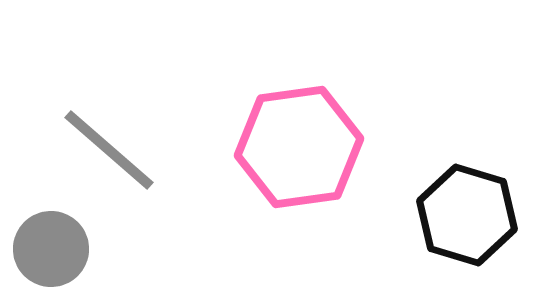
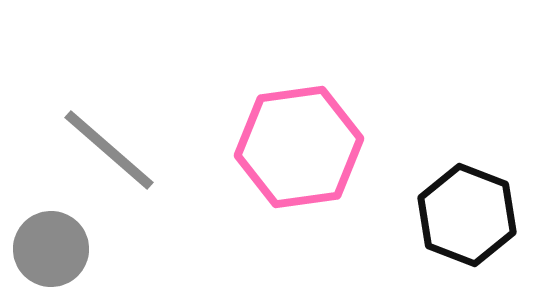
black hexagon: rotated 4 degrees clockwise
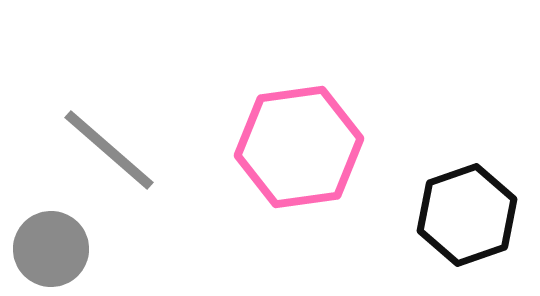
black hexagon: rotated 20 degrees clockwise
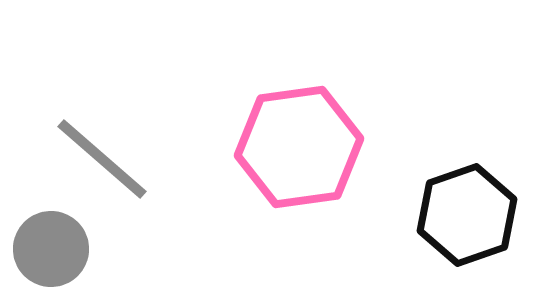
gray line: moved 7 px left, 9 px down
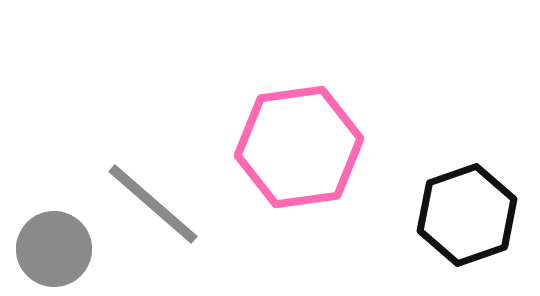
gray line: moved 51 px right, 45 px down
gray circle: moved 3 px right
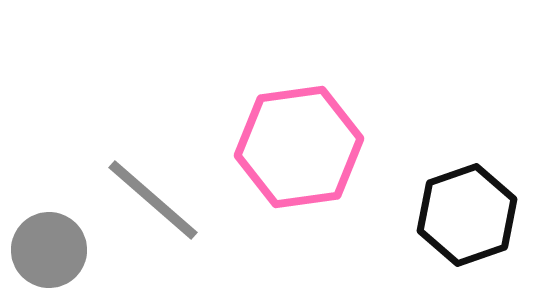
gray line: moved 4 px up
gray circle: moved 5 px left, 1 px down
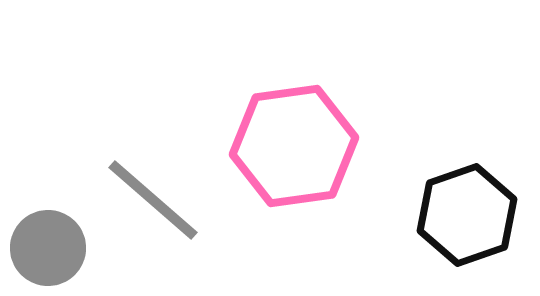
pink hexagon: moved 5 px left, 1 px up
gray circle: moved 1 px left, 2 px up
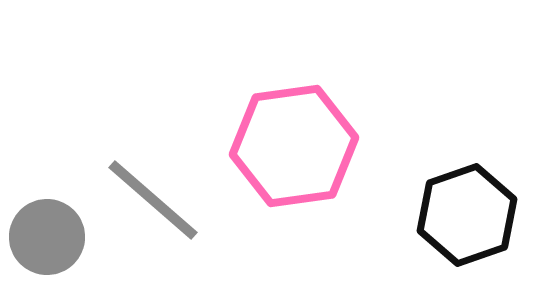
gray circle: moved 1 px left, 11 px up
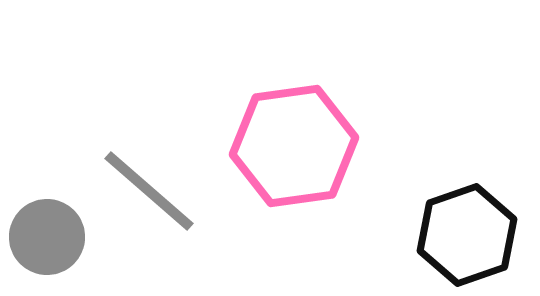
gray line: moved 4 px left, 9 px up
black hexagon: moved 20 px down
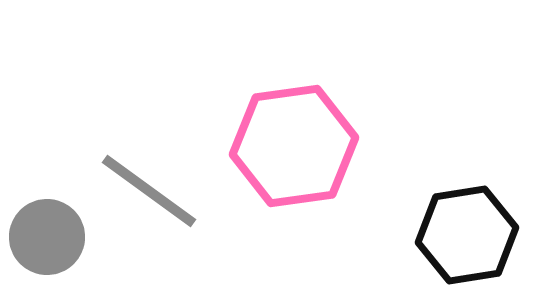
gray line: rotated 5 degrees counterclockwise
black hexagon: rotated 10 degrees clockwise
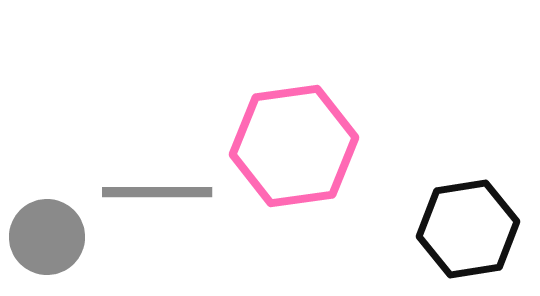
gray line: moved 8 px right, 1 px down; rotated 36 degrees counterclockwise
black hexagon: moved 1 px right, 6 px up
